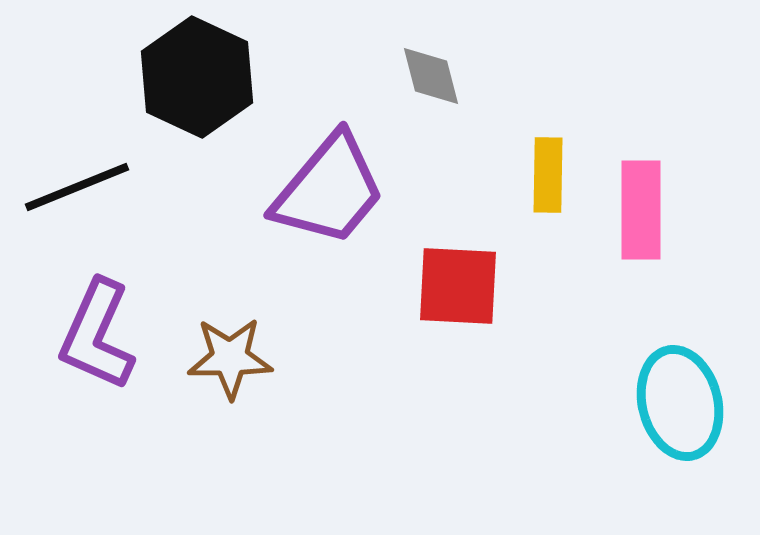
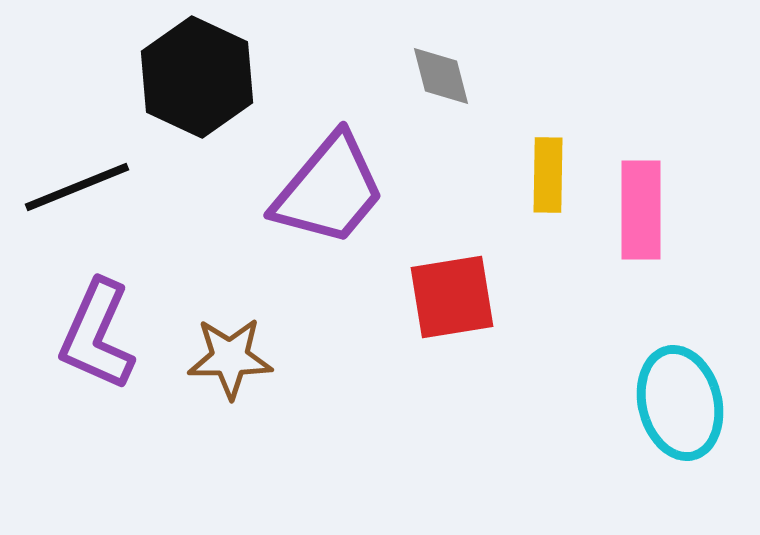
gray diamond: moved 10 px right
red square: moved 6 px left, 11 px down; rotated 12 degrees counterclockwise
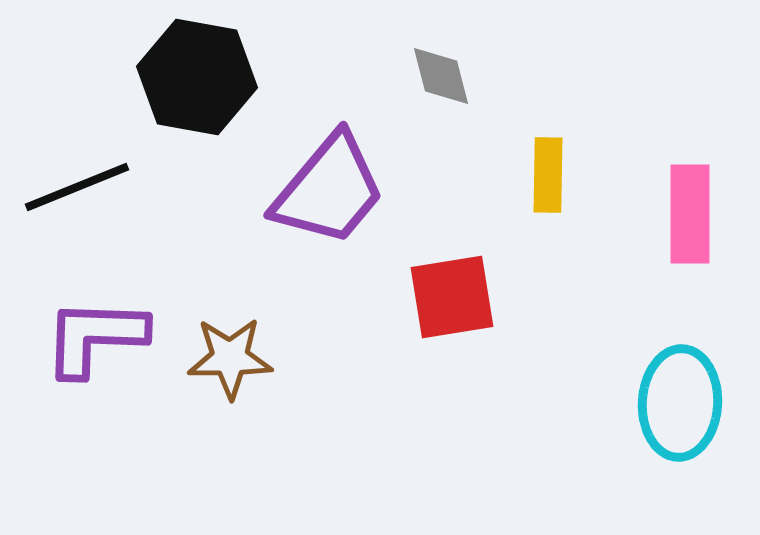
black hexagon: rotated 15 degrees counterclockwise
pink rectangle: moved 49 px right, 4 px down
purple L-shape: moved 2 px left, 2 px down; rotated 68 degrees clockwise
cyan ellipse: rotated 17 degrees clockwise
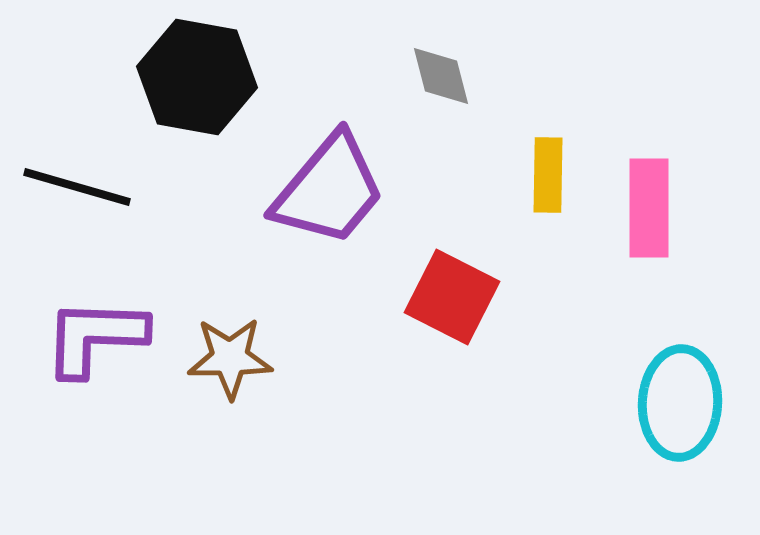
black line: rotated 38 degrees clockwise
pink rectangle: moved 41 px left, 6 px up
red square: rotated 36 degrees clockwise
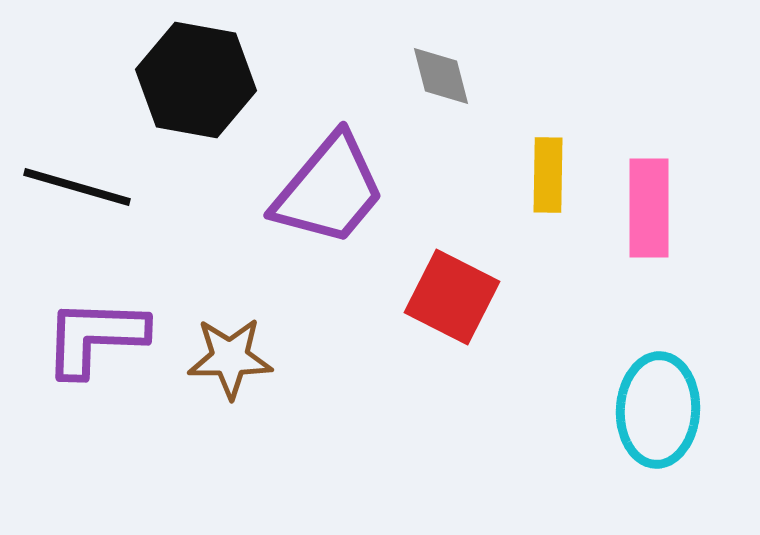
black hexagon: moved 1 px left, 3 px down
cyan ellipse: moved 22 px left, 7 px down
